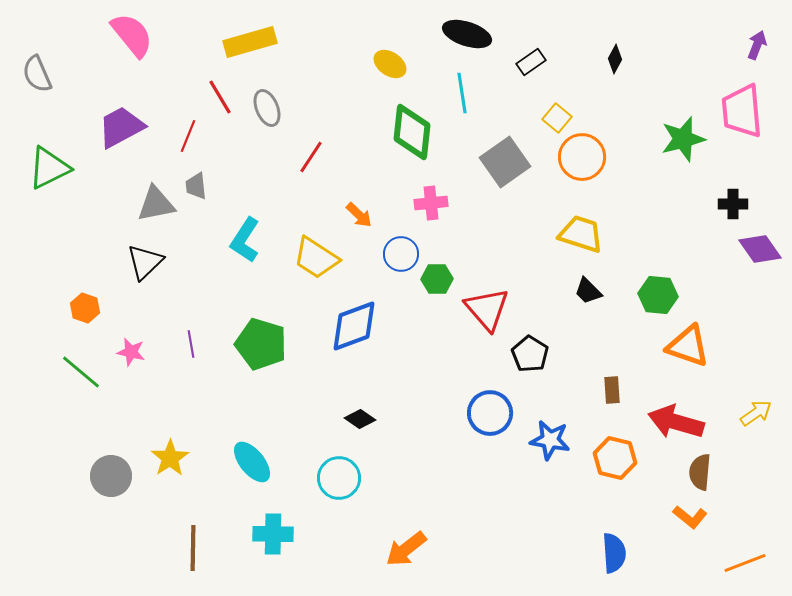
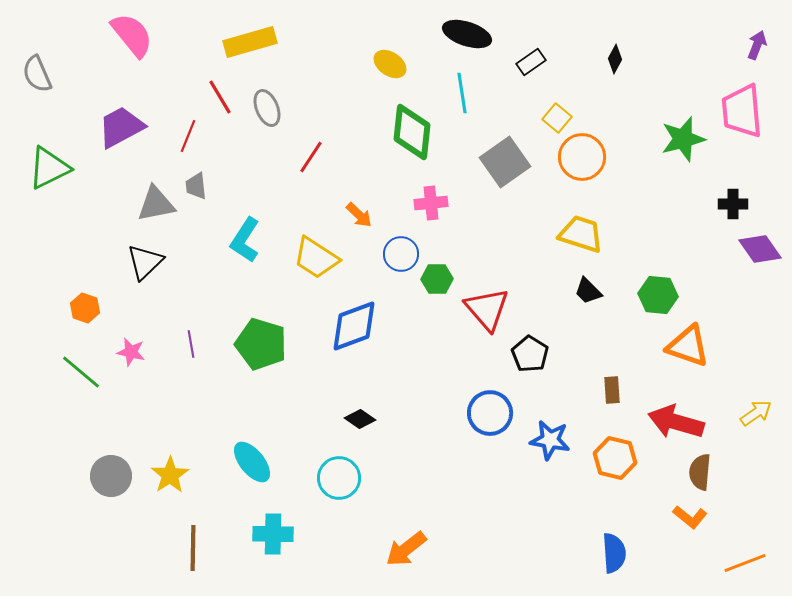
yellow star at (170, 458): moved 17 px down
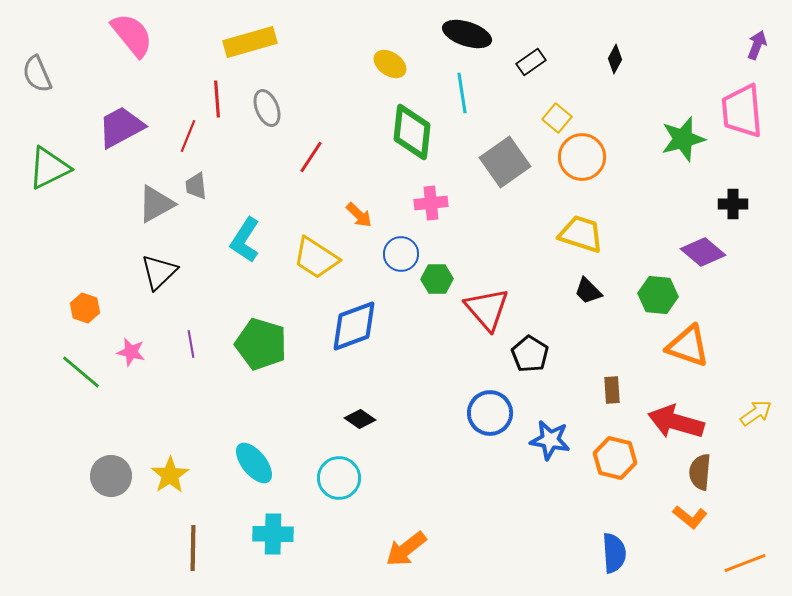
red line at (220, 97): moved 3 px left, 2 px down; rotated 27 degrees clockwise
gray triangle at (156, 204): rotated 18 degrees counterclockwise
purple diamond at (760, 249): moved 57 px left, 3 px down; rotated 15 degrees counterclockwise
black triangle at (145, 262): moved 14 px right, 10 px down
cyan ellipse at (252, 462): moved 2 px right, 1 px down
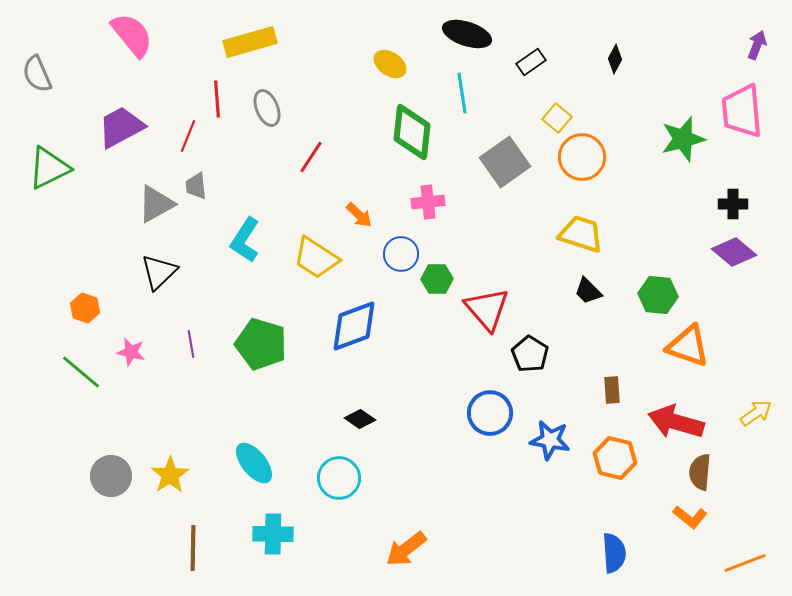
pink cross at (431, 203): moved 3 px left, 1 px up
purple diamond at (703, 252): moved 31 px right
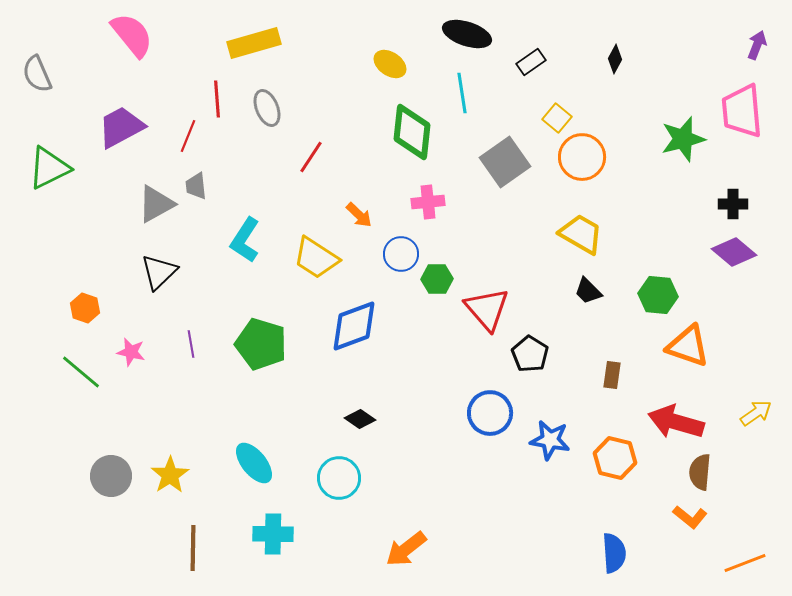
yellow rectangle at (250, 42): moved 4 px right, 1 px down
yellow trapezoid at (581, 234): rotated 12 degrees clockwise
brown rectangle at (612, 390): moved 15 px up; rotated 12 degrees clockwise
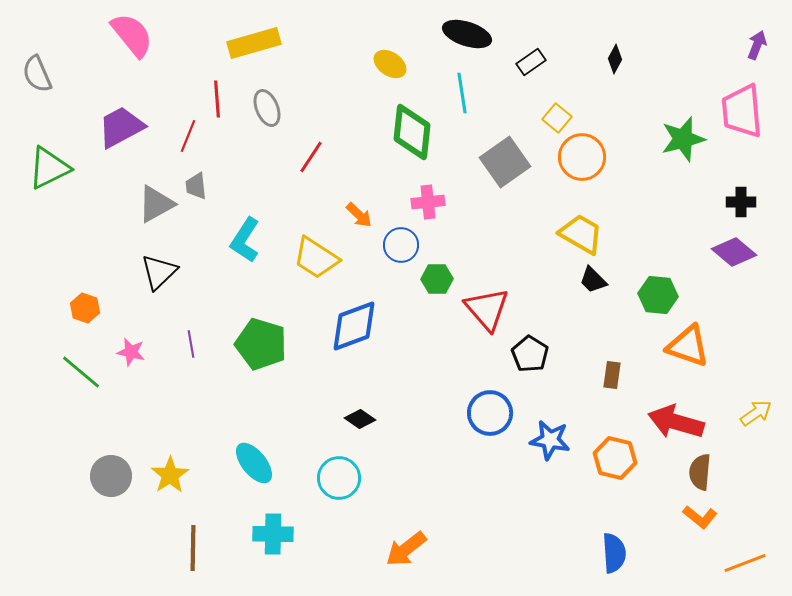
black cross at (733, 204): moved 8 px right, 2 px up
blue circle at (401, 254): moved 9 px up
black trapezoid at (588, 291): moved 5 px right, 11 px up
orange L-shape at (690, 517): moved 10 px right
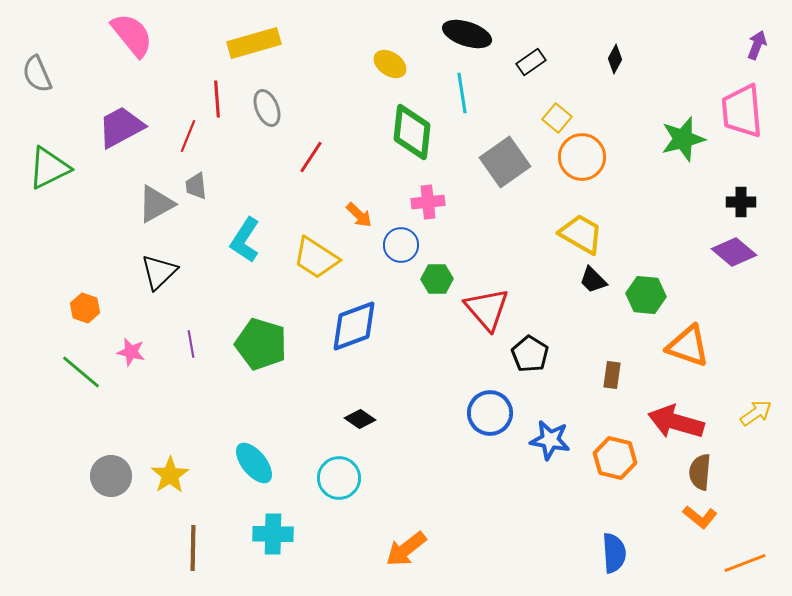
green hexagon at (658, 295): moved 12 px left
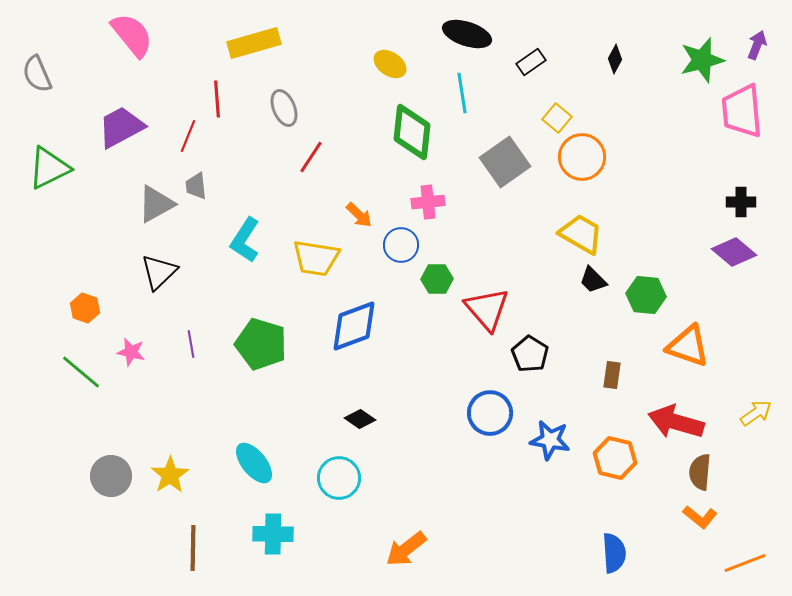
gray ellipse at (267, 108): moved 17 px right
green star at (683, 139): moved 19 px right, 79 px up
yellow trapezoid at (316, 258): rotated 24 degrees counterclockwise
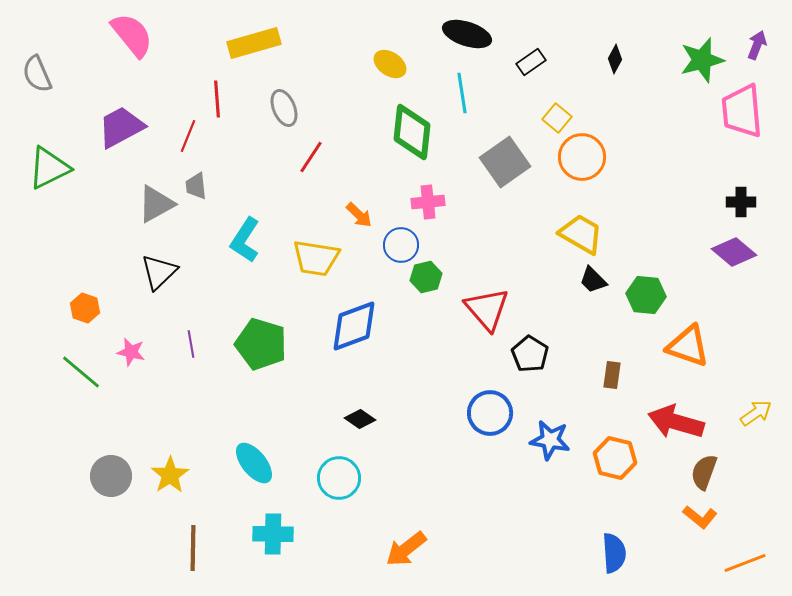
green hexagon at (437, 279): moved 11 px left, 2 px up; rotated 12 degrees counterclockwise
brown semicircle at (700, 472): moved 4 px right; rotated 15 degrees clockwise
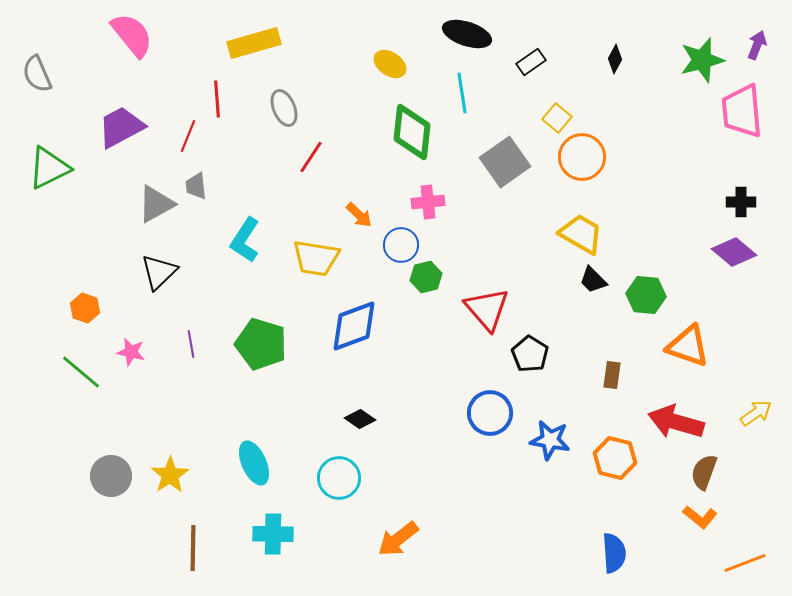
cyan ellipse at (254, 463): rotated 15 degrees clockwise
orange arrow at (406, 549): moved 8 px left, 10 px up
